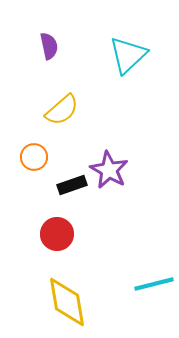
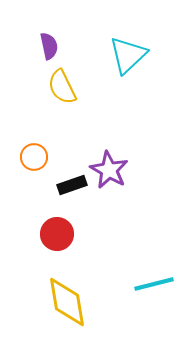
yellow semicircle: moved 23 px up; rotated 105 degrees clockwise
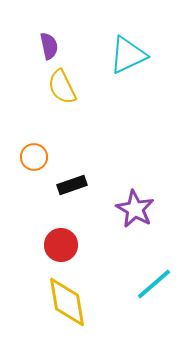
cyan triangle: rotated 18 degrees clockwise
purple star: moved 26 px right, 39 px down
red circle: moved 4 px right, 11 px down
cyan line: rotated 27 degrees counterclockwise
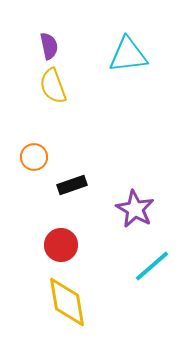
cyan triangle: rotated 18 degrees clockwise
yellow semicircle: moved 9 px left, 1 px up; rotated 6 degrees clockwise
cyan line: moved 2 px left, 18 px up
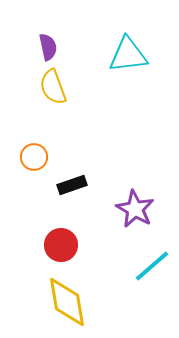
purple semicircle: moved 1 px left, 1 px down
yellow semicircle: moved 1 px down
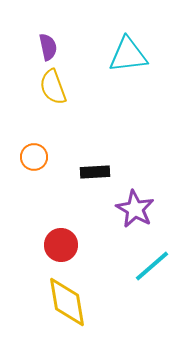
black rectangle: moved 23 px right, 13 px up; rotated 16 degrees clockwise
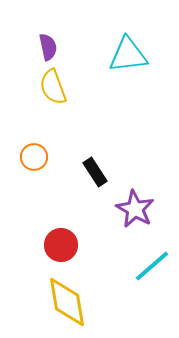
black rectangle: rotated 60 degrees clockwise
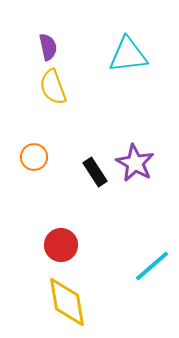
purple star: moved 46 px up
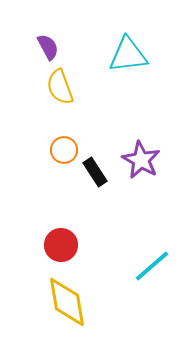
purple semicircle: rotated 16 degrees counterclockwise
yellow semicircle: moved 7 px right
orange circle: moved 30 px right, 7 px up
purple star: moved 6 px right, 3 px up
